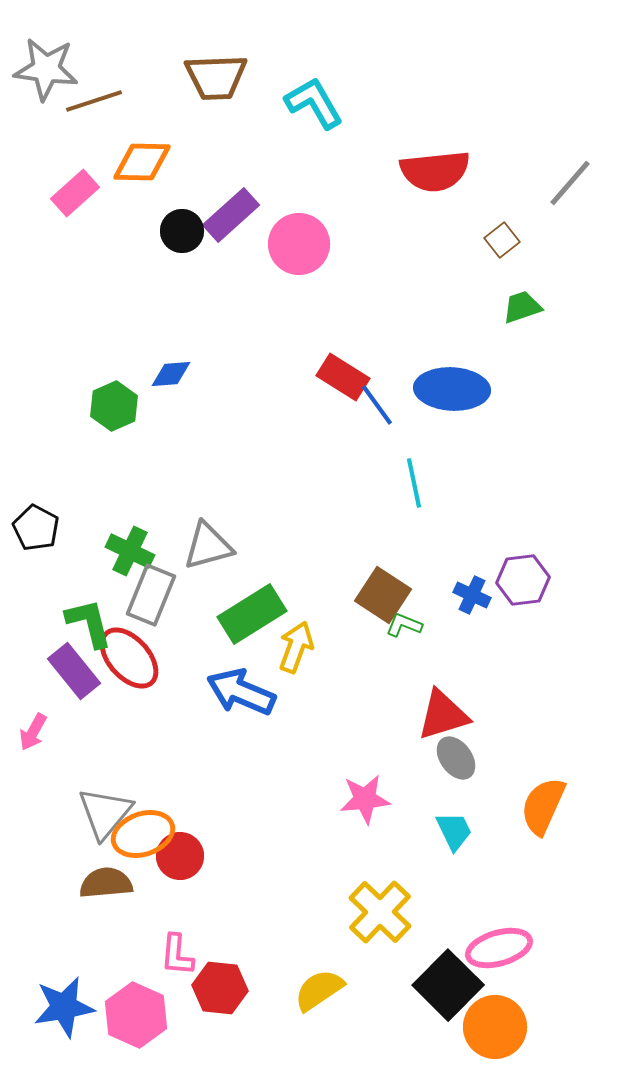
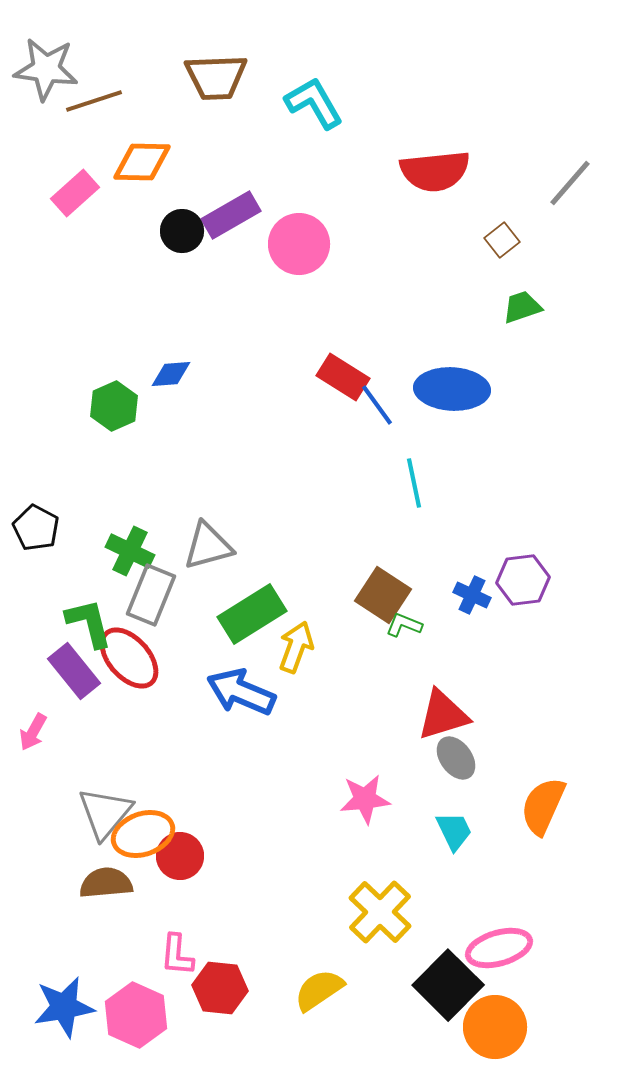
purple rectangle at (231, 215): rotated 12 degrees clockwise
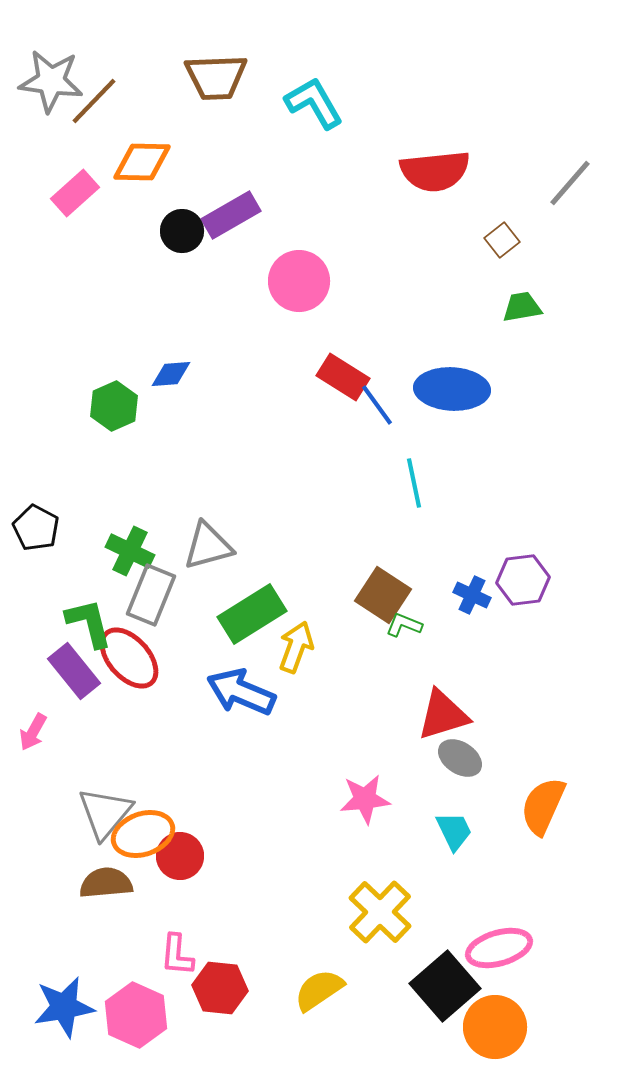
gray star at (46, 69): moved 5 px right, 12 px down
brown line at (94, 101): rotated 28 degrees counterclockwise
pink circle at (299, 244): moved 37 px down
green trapezoid at (522, 307): rotated 9 degrees clockwise
gray ellipse at (456, 758): moved 4 px right; rotated 21 degrees counterclockwise
black square at (448, 985): moved 3 px left, 1 px down; rotated 4 degrees clockwise
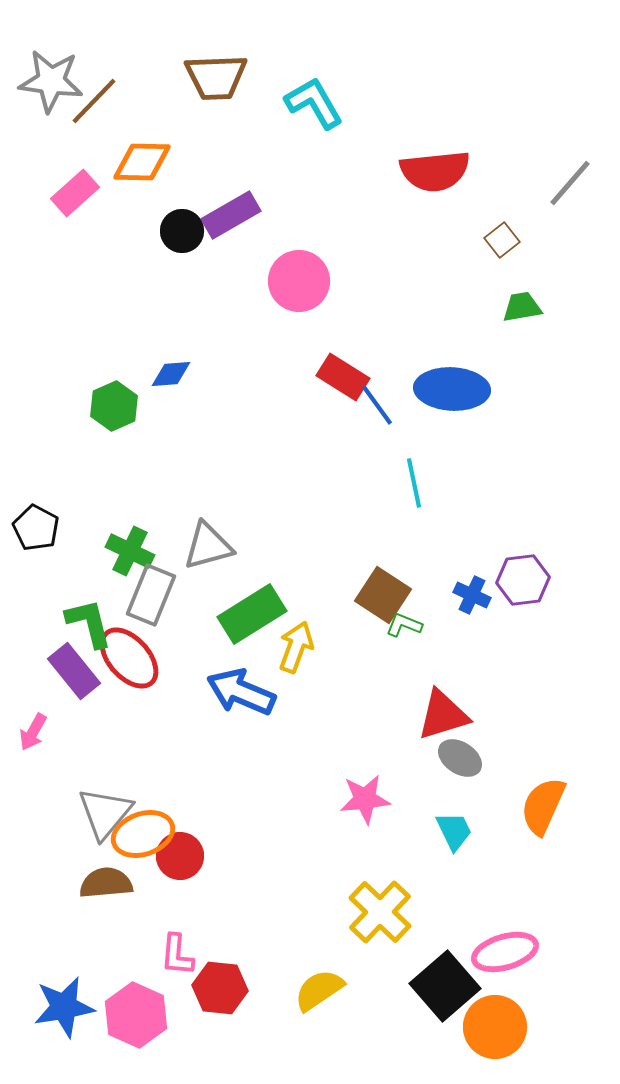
pink ellipse at (499, 948): moved 6 px right, 4 px down
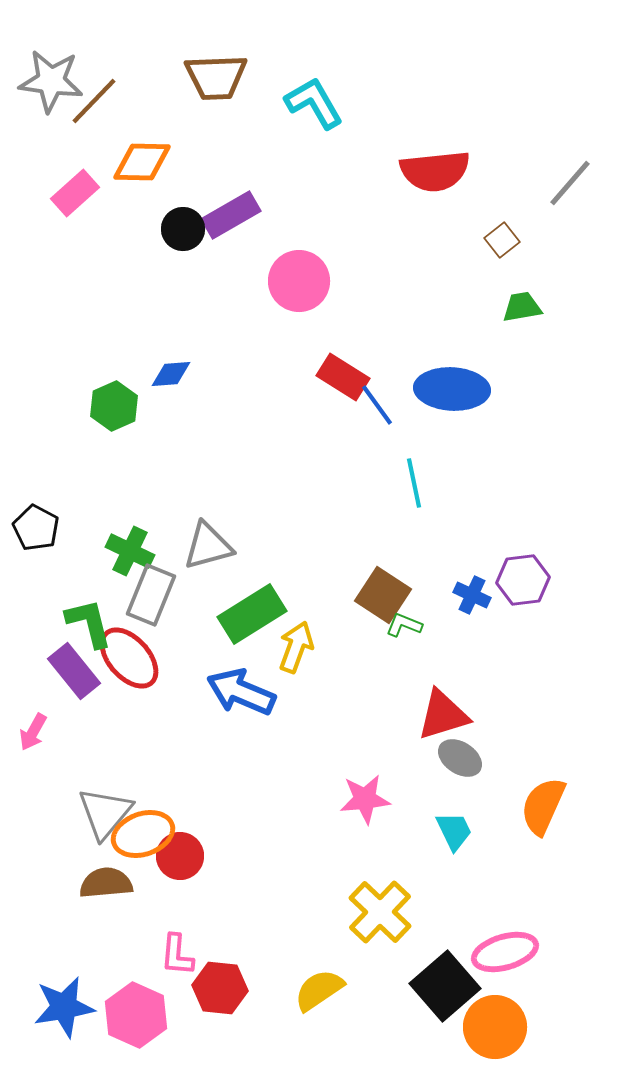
black circle at (182, 231): moved 1 px right, 2 px up
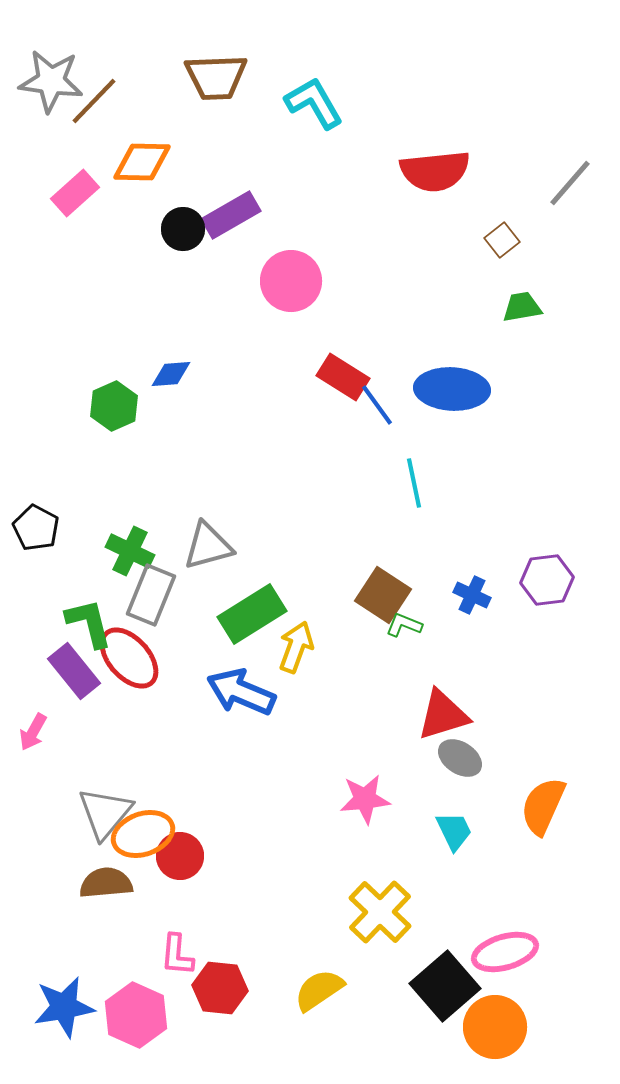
pink circle at (299, 281): moved 8 px left
purple hexagon at (523, 580): moved 24 px right
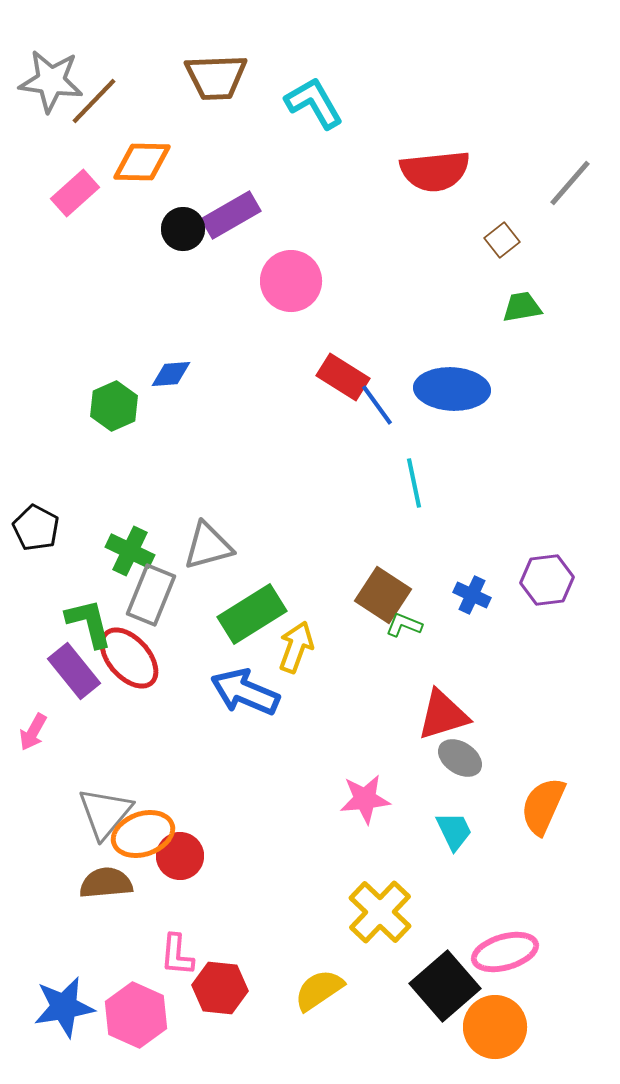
blue arrow at (241, 692): moved 4 px right
